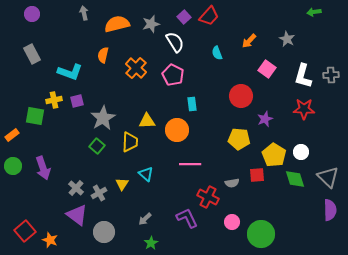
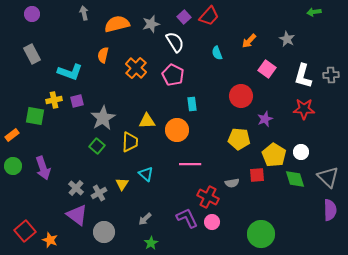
pink circle at (232, 222): moved 20 px left
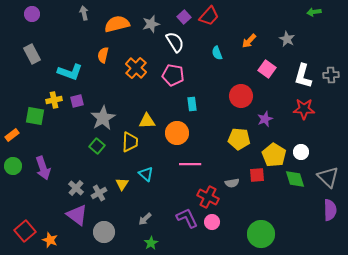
pink pentagon at (173, 75): rotated 15 degrees counterclockwise
orange circle at (177, 130): moved 3 px down
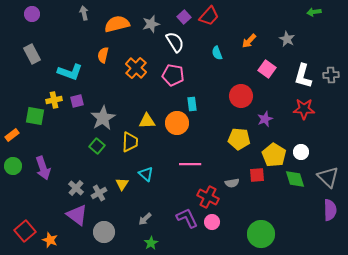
orange circle at (177, 133): moved 10 px up
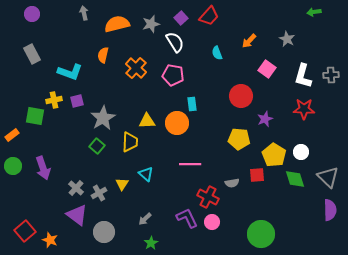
purple square at (184, 17): moved 3 px left, 1 px down
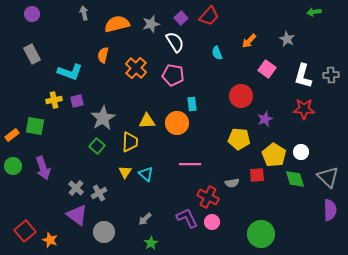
green square at (35, 116): moved 10 px down
yellow triangle at (122, 184): moved 3 px right, 12 px up
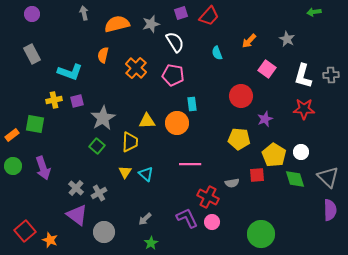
purple square at (181, 18): moved 5 px up; rotated 24 degrees clockwise
green square at (35, 126): moved 2 px up
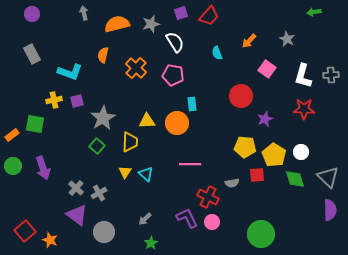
yellow pentagon at (239, 139): moved 6 px right, 8 px down
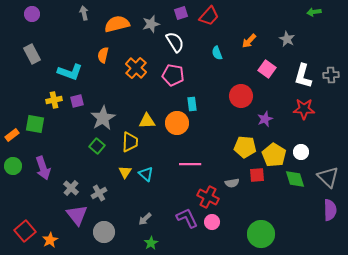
gray cross at (76, 188): moved 5 px left
purple triangle at (77, 215): rotated 15 degrees clockwise
orange star at (50, 240): rotated 21 degrees clockwise
